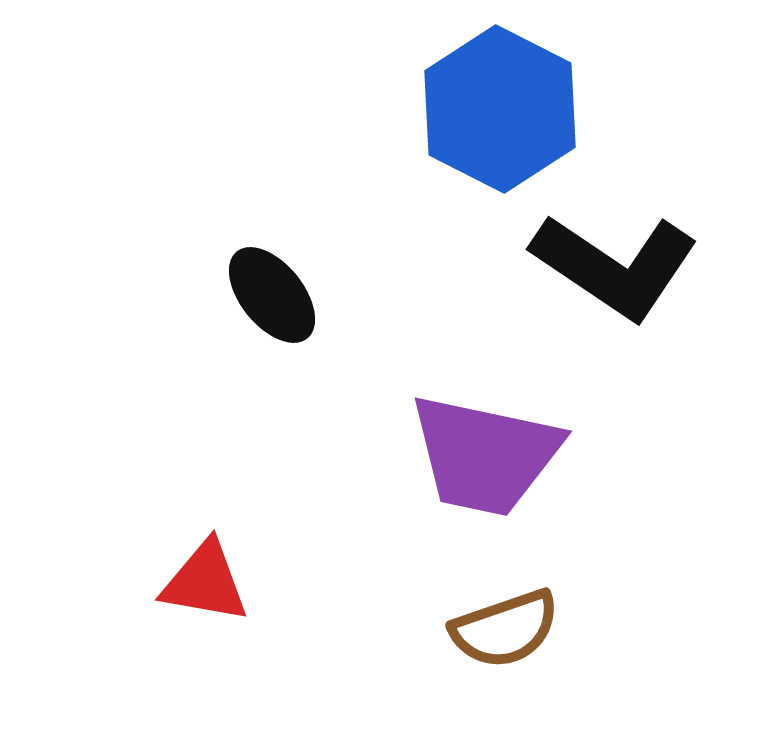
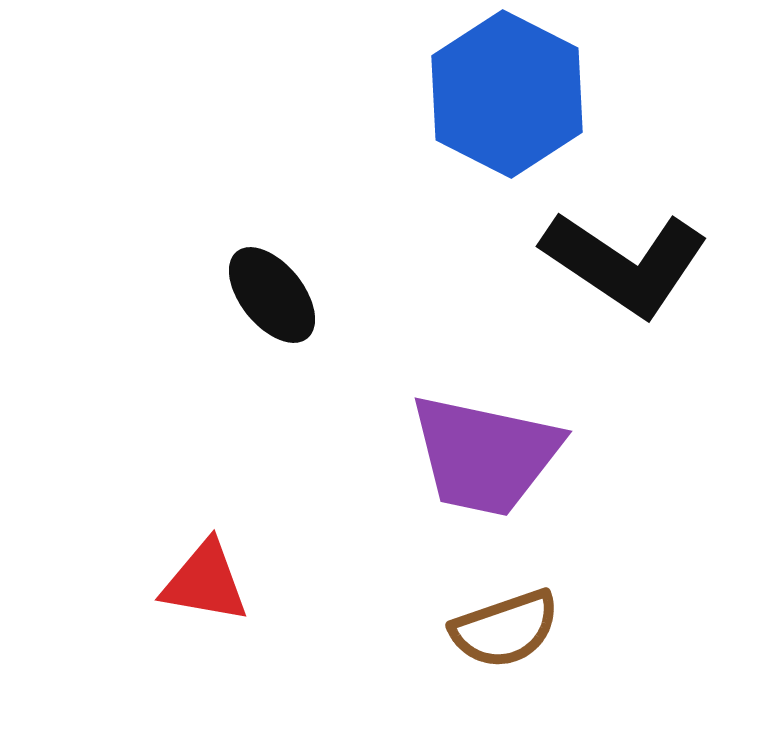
blue hexagon: moved 7 px right, 15 px up
black L-shape: moved 10 px right, 3 px up
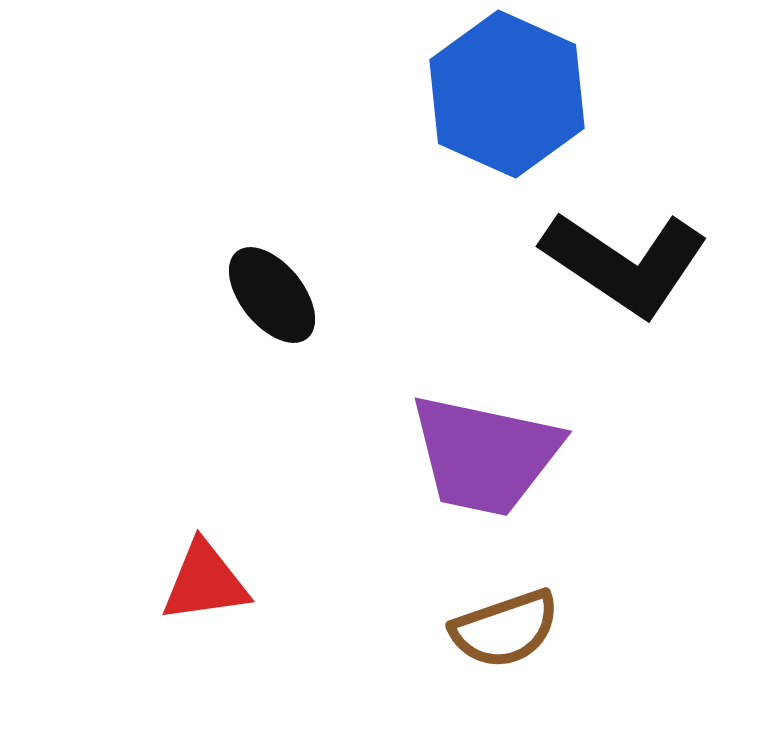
blue hexagon: rotated 3 degrees counterclockwise
red triangle: rotated 18 degrees counterclockwise
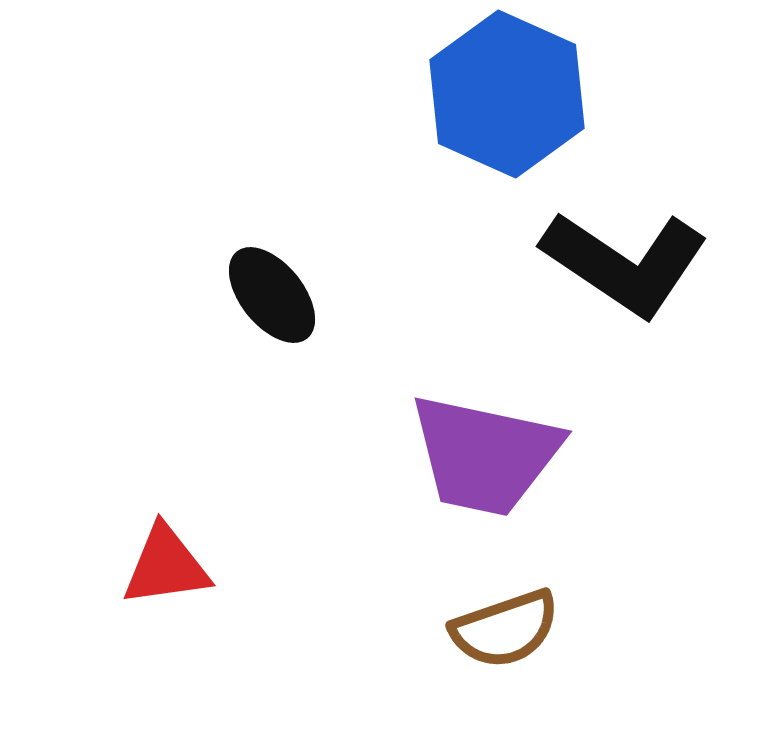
red triangle: moved 39 px left, 16 px up
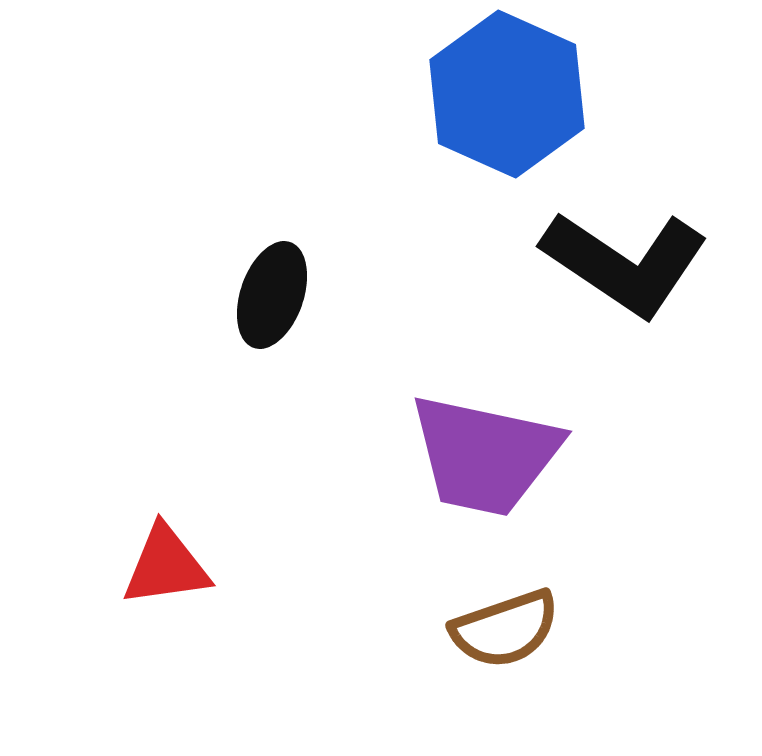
black ellipse: rotated 58 degrees clockwise
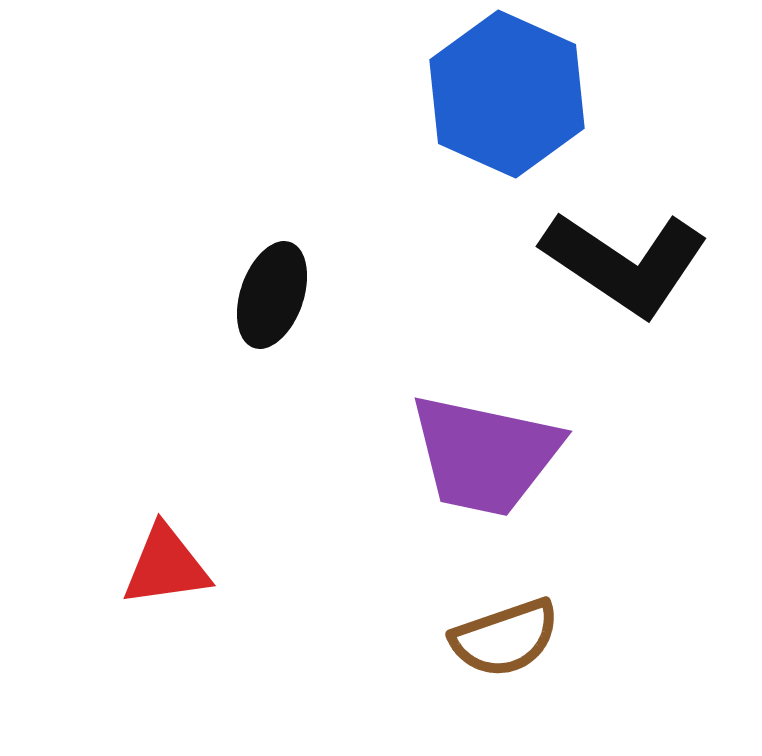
brown semicircle: moved 9 px down
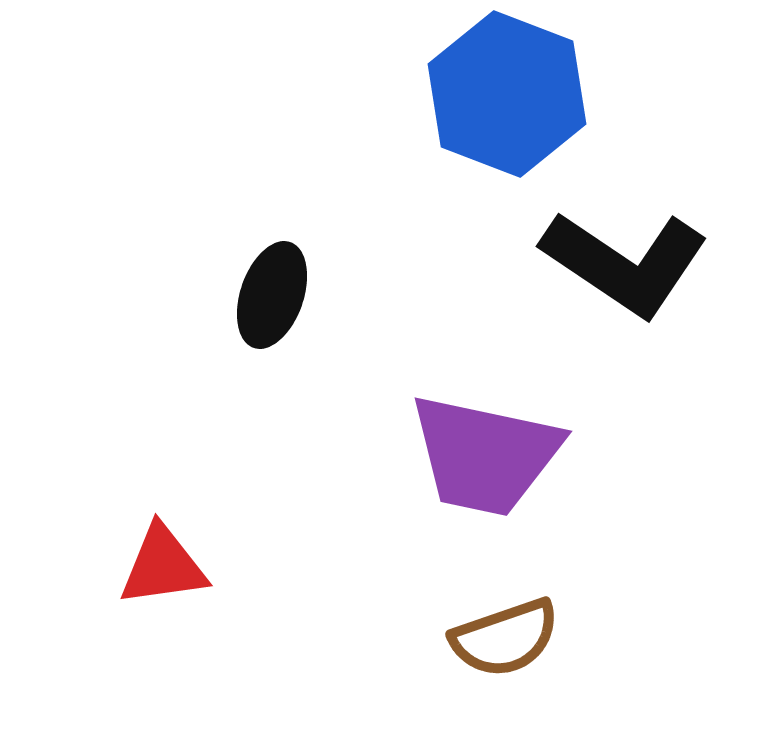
blue hexagon: rotated 3 degrees counterclockwise
red triangle: moved 3 px left
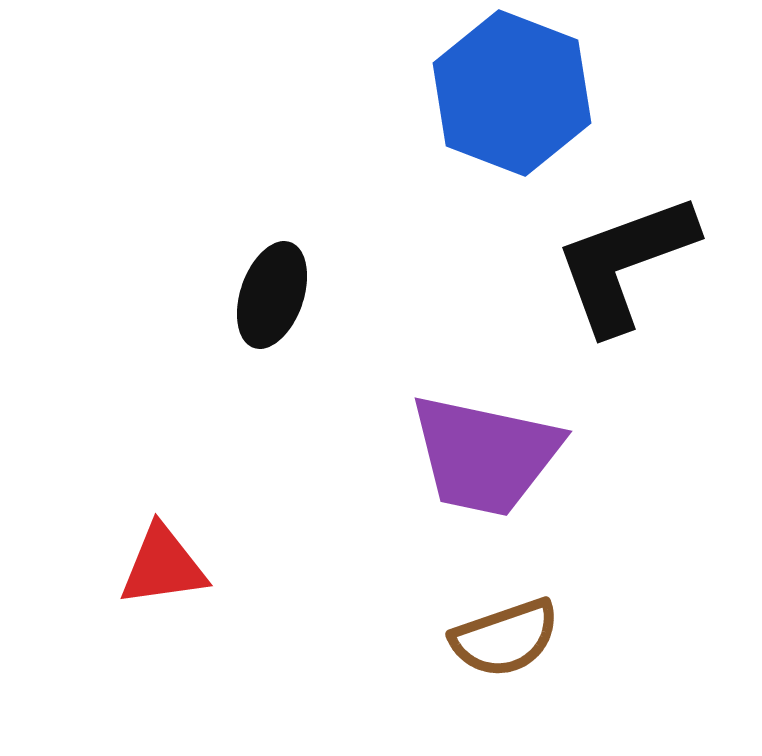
blue hexagon: moved 5 px right, 1 px up
black L-shape: rotated 126 degrees clockwise
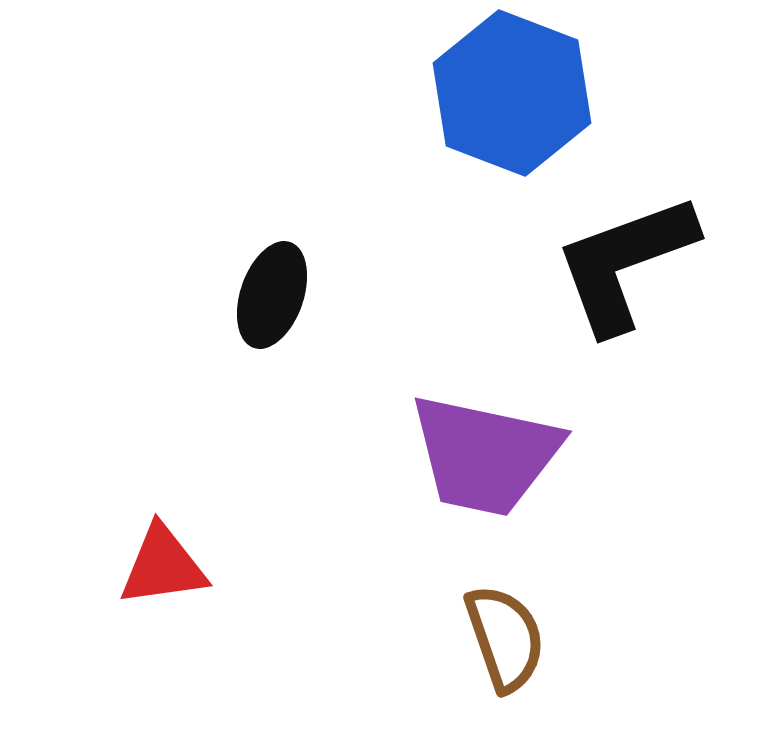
brown semicircle: rotated 90 degrees counterclockwise
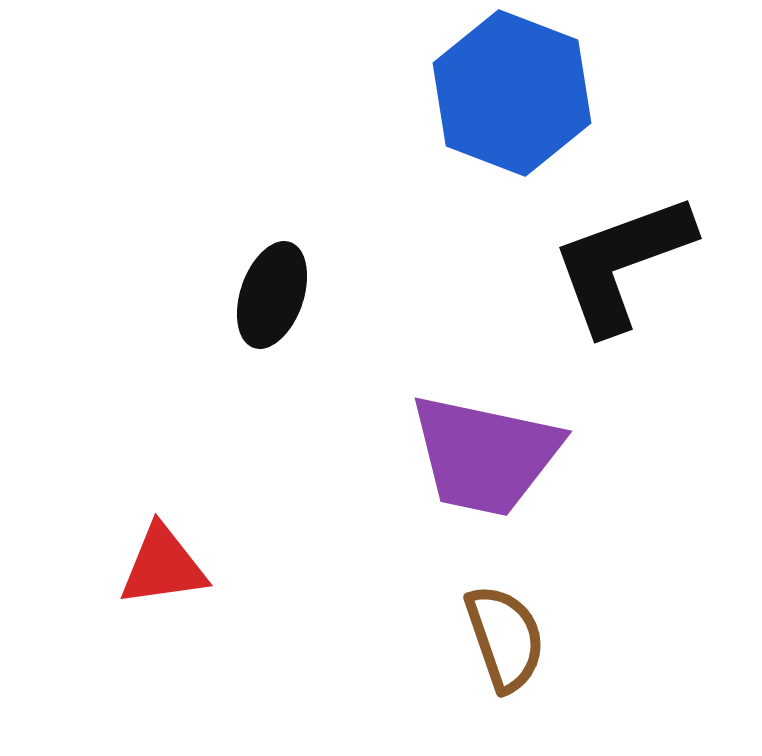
black L-shape: moved 3 px left
